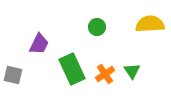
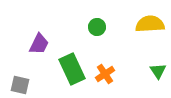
green triangle: moved 26 px right
gray square: moved 7 px right, 10 px down
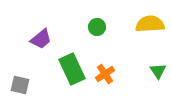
purple trapezoid: moved 2 px right, 5 px up; rotated 25 degrees clockwise
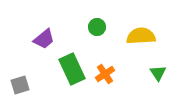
yellow semicircle: moved 9 px left, 12 px down
purple trapezoid: moved 3 px right
green triangle: moved 2 px down
gray square: rotated 30 degrees counterclockwise
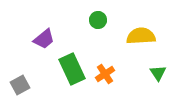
green circle: moved 1 px right, 7 px up
gray square: rotated 12 degrees counterclockwise
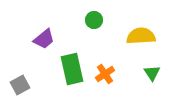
green circle: moved 4 px left
green rectangle: rotated 12 degrees clockwise
green triangle: moved 6 px left
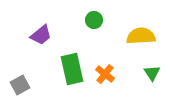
purple trapezoid: moved 3 px left, 4 px up
orange cross: rotated 18 degrees counterclockwise
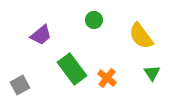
yellow semicircle: rotated 124 degrees counterclockwise
green rectangle: rotated 24 degrees counterclockwise
orange cross: moved 2 px right, 4 px down
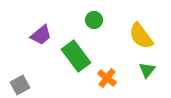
green rectangle: moved 4 px right, 13 px up
green triangle: moved 5 px left, 3 px up; rotated 12 degrees clockwise
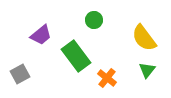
yellow semicircle: moved 3 px right, 2 px down
gray square: moved 11 px up
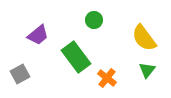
purple trapezoid: moved 3 px left
green rectangle: moved 1 px down
